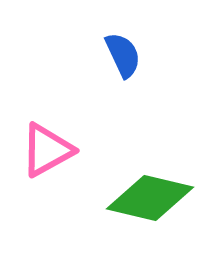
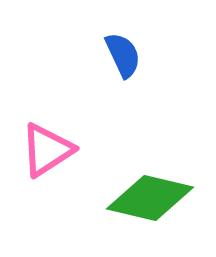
pink triangle: rotated 4 degrees counterclockwise
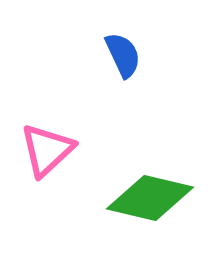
pink triangle: rotated 10 degrees counterclockwise
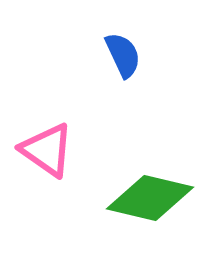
pink triangle: rotated 42 degrees counterclockwise
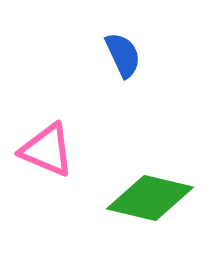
pink triangle: rotated 12 degrees counterclockwise
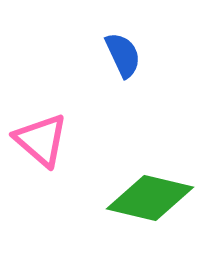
pink triangle: moved 6 px left, 10 px up; rotated 18 degrees clockwise
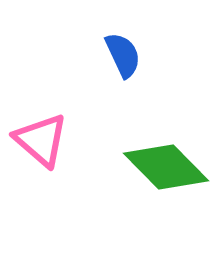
green diamond: moved 16 px right, 31 px up; rotated 32 degrees clockwise
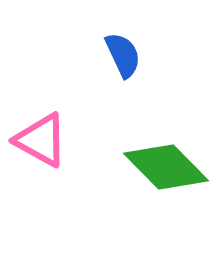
pink triangle: rotated 12 degrees counterclockwise
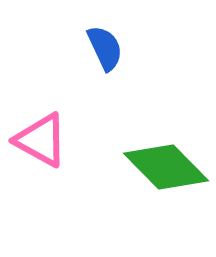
blue semicircle: moved 18 px left, 7 px up
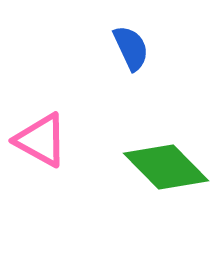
blue semicircle: moved 26 px right
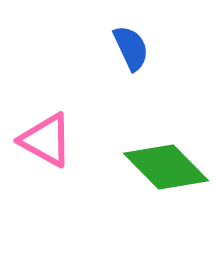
pink triangle: moved 5 px right
